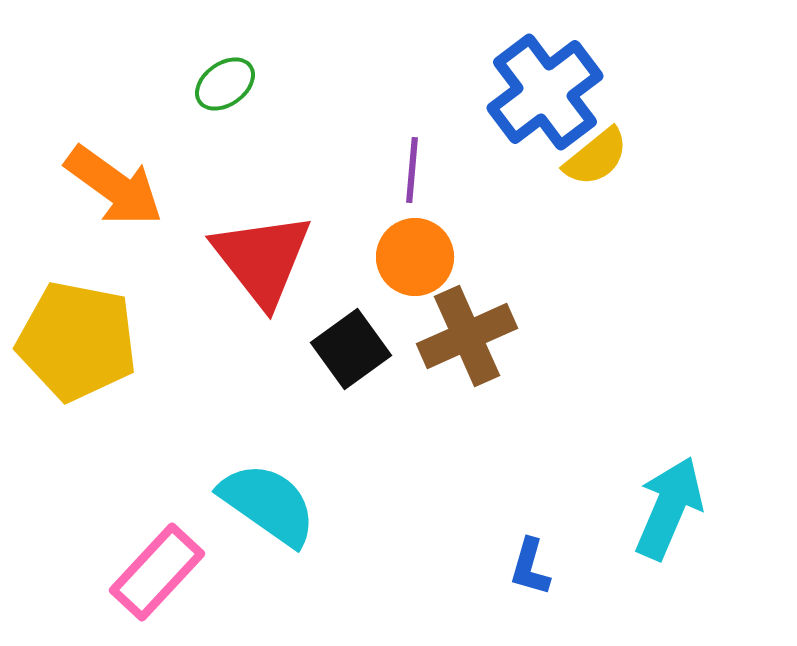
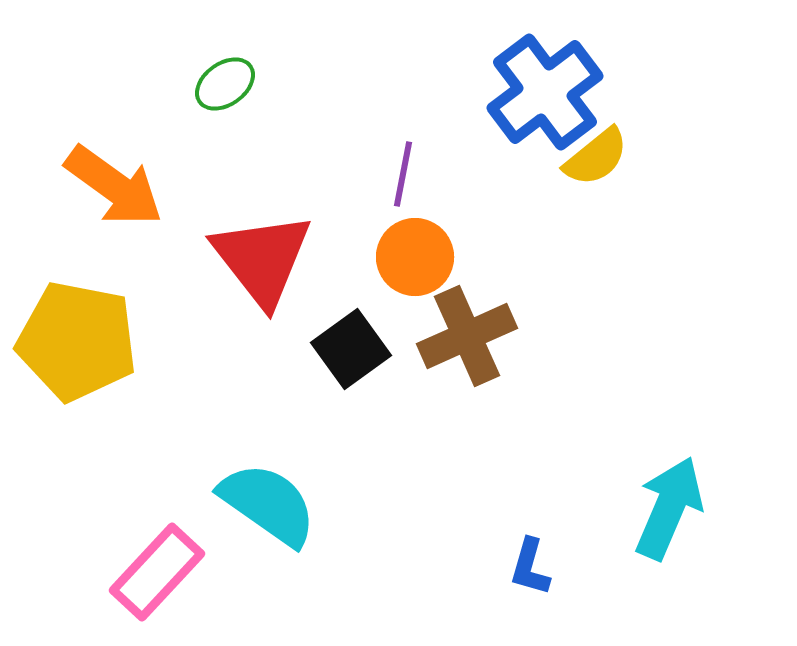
purple line: moved 9 px left, 4 px down; rotated 6 degrees clockwise
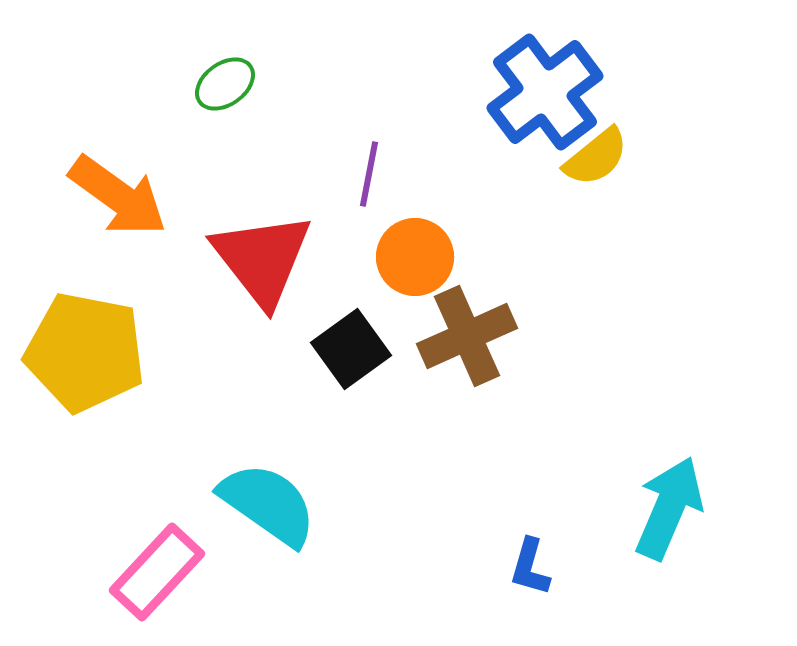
purple line: moved 34 px left
orange arrow: moved 4 px right, 10 px down
yellow pentagon: moved 8 px right, 11 px down
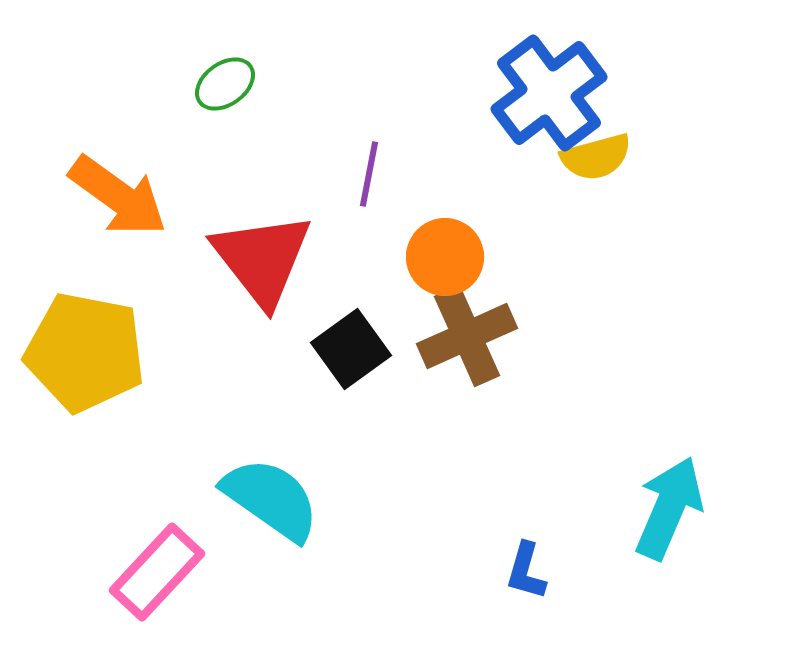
blue cross: moved 4 px right, 1 px down
yellow semicircle: rotated 24 degrees clockwise
orange circle: moved 30 px right
cyan semicircle: moved 3 px right, 5 px up
blue L-shape: moved 4 px left, 4 px down
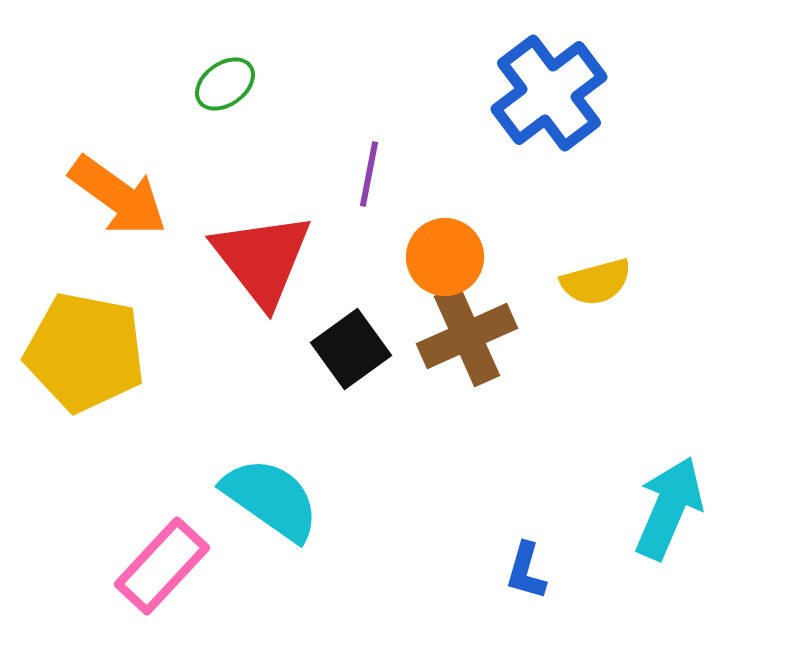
yellow semicircle: moved 125 px down
pink rectangle: moved 5 px right, 6 px up
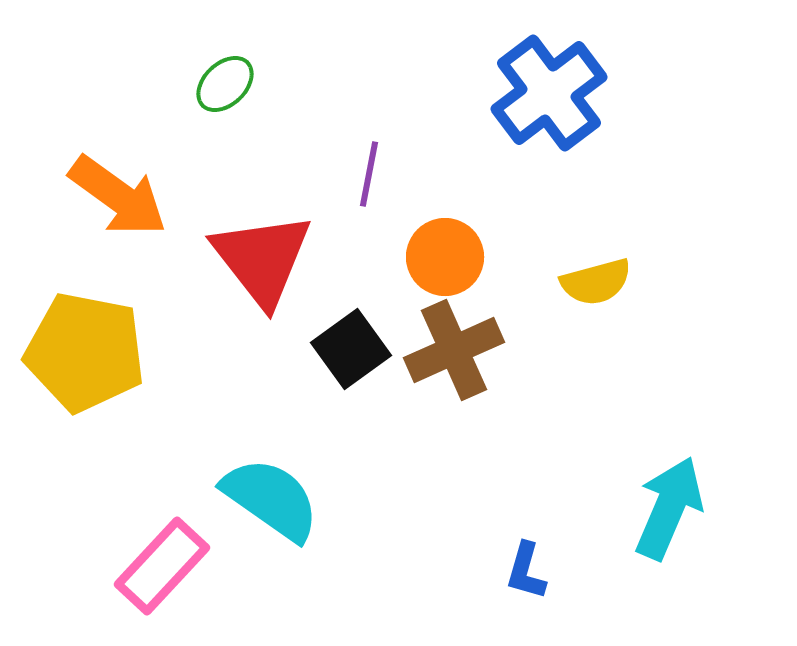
green ellipse: rotated 8 degrees counterclockwise
brown cross: moved 13 px left, 14 px down
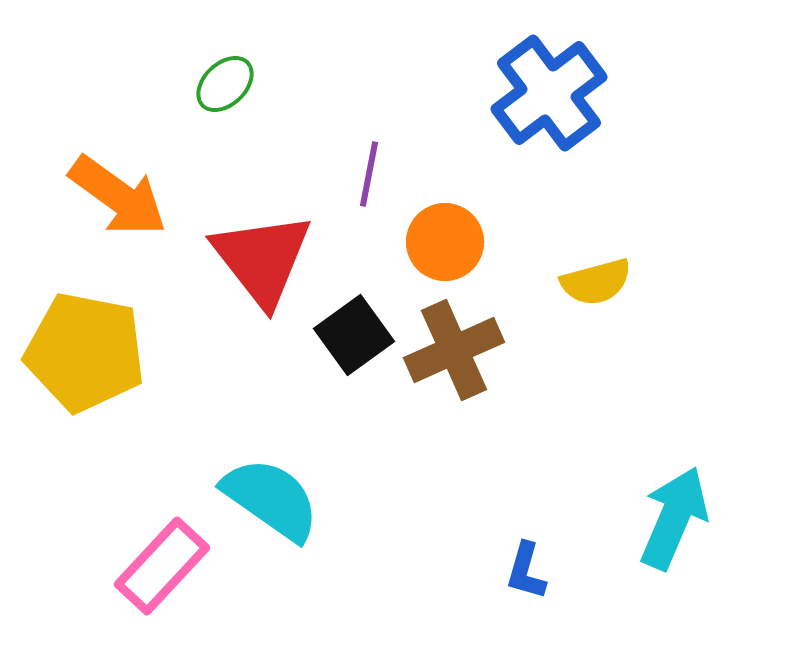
orange circle: moved 15 px up
black square: moved 3 px right, 14 px up
cyan arrow: moved 5 px right, 10 px down
